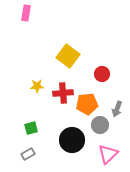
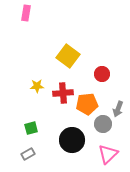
gray arrow: moved 1 px right
gray circle: moved 3 px right, 1 px up
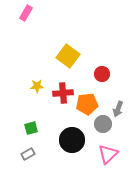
pink rectangle: rotated 21 degrees clockwise
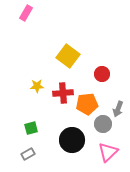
pink triangle: moved 2 px up
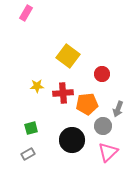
gray circle: moved 2 px down
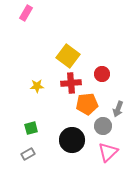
red cross: moved 8 px right, 10 px up
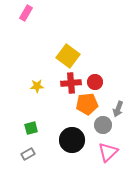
red circle: moved 7 px left, 8 px down
gray circle: moved 1 px up
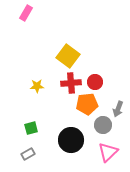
black circle: moved 1 px left
